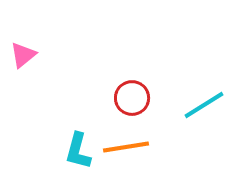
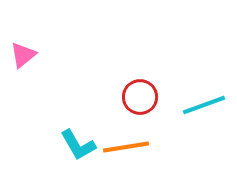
red circle: moved 8 px right, 1 px up
cyan line: rotated 12 degrees clockwise
cyan L-shape: moved 6 px up; rotated 45 degrees counterclockwise
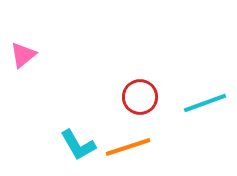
cyan line: moved 1 px right, 2 px up
orange line: moved 2 px right; rotated 9 degrees counterclockwise
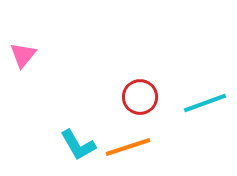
pink triangle: rotated 12 degrees counterclockwise
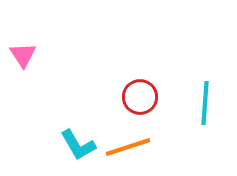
pink triangle: rotated 12 degrees counterclockwise
cyan line: rotated 66 degrees counterclockwise
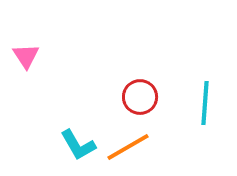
pink triangle: moved 3 px right, 1 px down
orange line: rotated 12 degrees counterclockwise
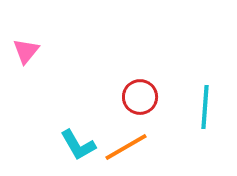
pink triangle: moved 5 px up; rotated 12 degrees clockwise
cyan line: moved 4 px down
orange line: moved 2 px left
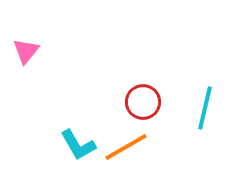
red circle: moved 3 px right, 5 px down
cyan line: moved 1 px down; rotated 9 degrees clockwise
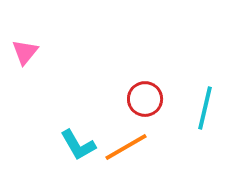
pink triangle: moved 1 px left, 1 px down
red circle: moved 2 px right, 3 px up
